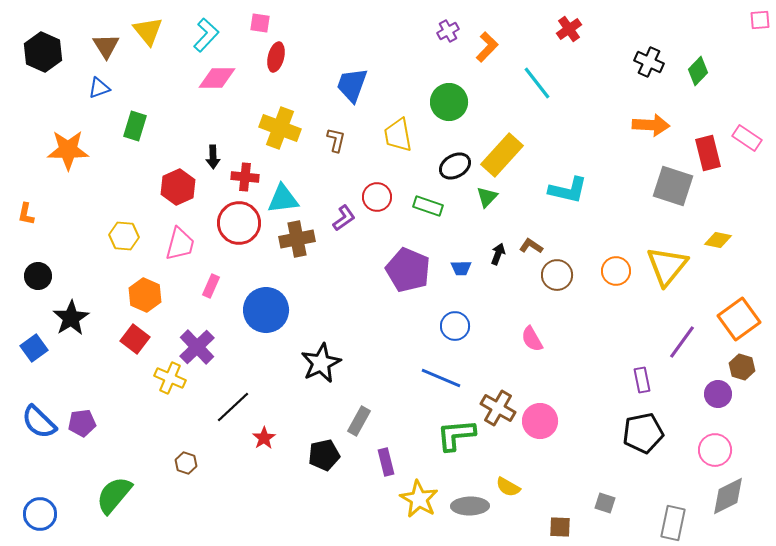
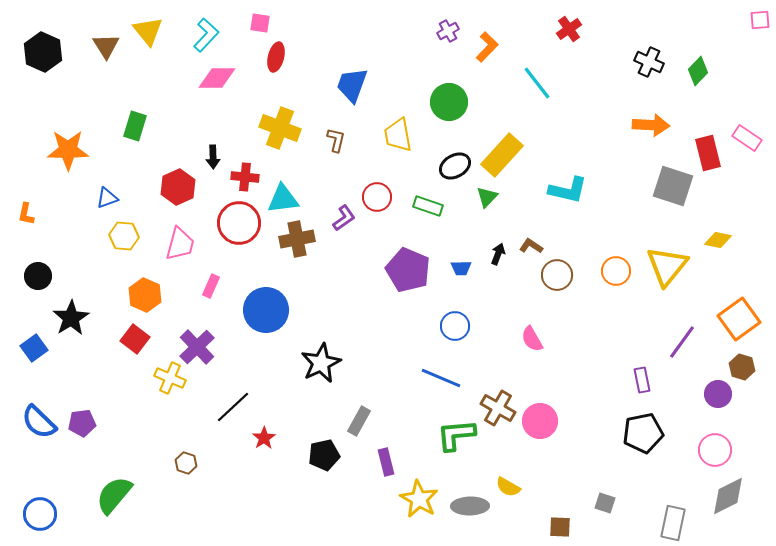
blue triangle at (99, 88): moved 8 px right, 110 px down
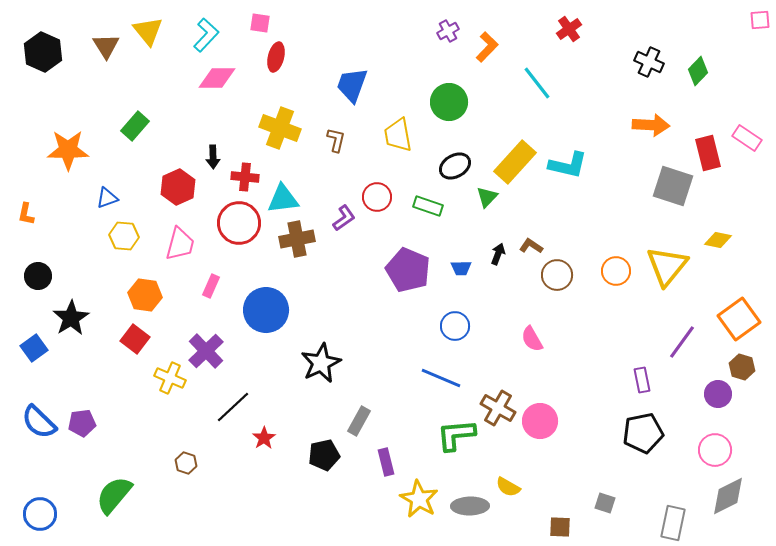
green rectangle at (135, 126): rotated 24 degrees clockwise
yellow rectangle at (502, 155): moved 13 px right, 7 px down
cyan L-shape at (568, 190): moved 25 px up
orange hexagon at (145, 295): rotated 16 degrees counterclockwise
purple cross at (197, 347): moved 9 px right, 4 px down
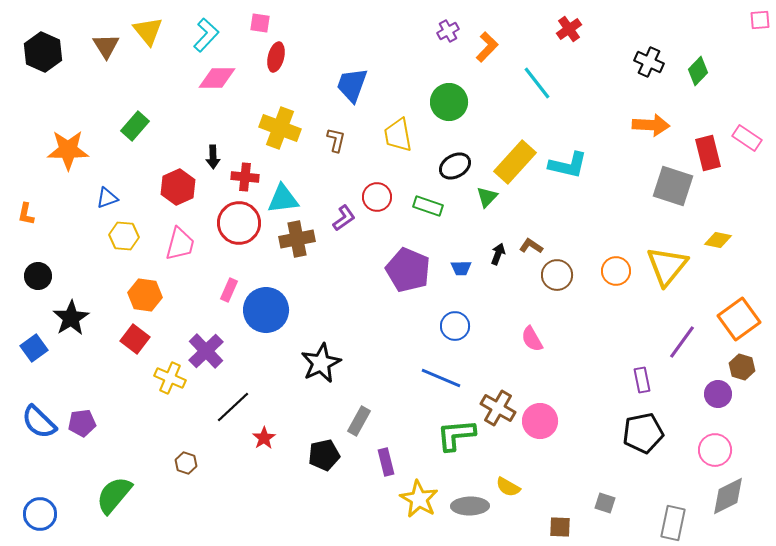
pink rectangle at (211, 286): moved 18 px right, 4 px down
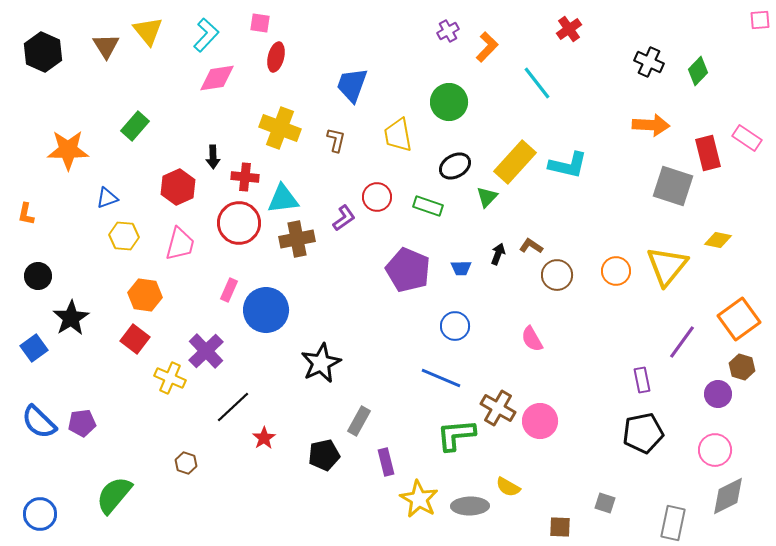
pink diamond at (217, 78): rotated 9 degrees counterclockwise
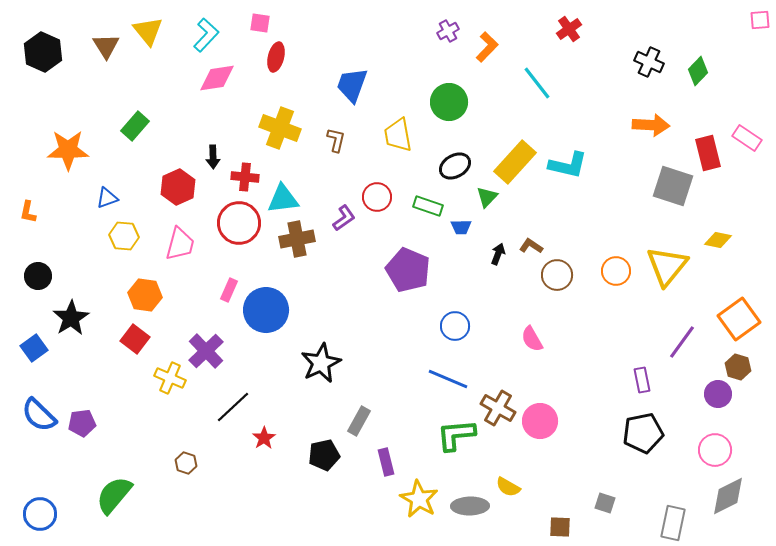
orange L-shape at (26, 214): moved 2 px right, 2 px up
blue trapezoid at (461, 268): moved 41 px up
brown hexagon at (742, 367): moved 4 px left
blue line at (441, 378): moved 7 px right, 1 px down
blue semicircle at (39, 422): moved 7 px up
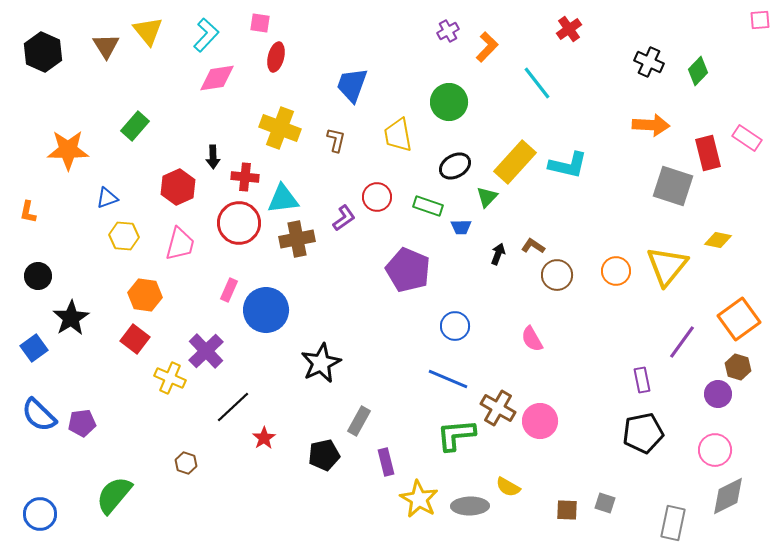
brown L-shape at (531, 246): moved 2 px right
brown square at (560, 527): moved 7 px right, 17 px up
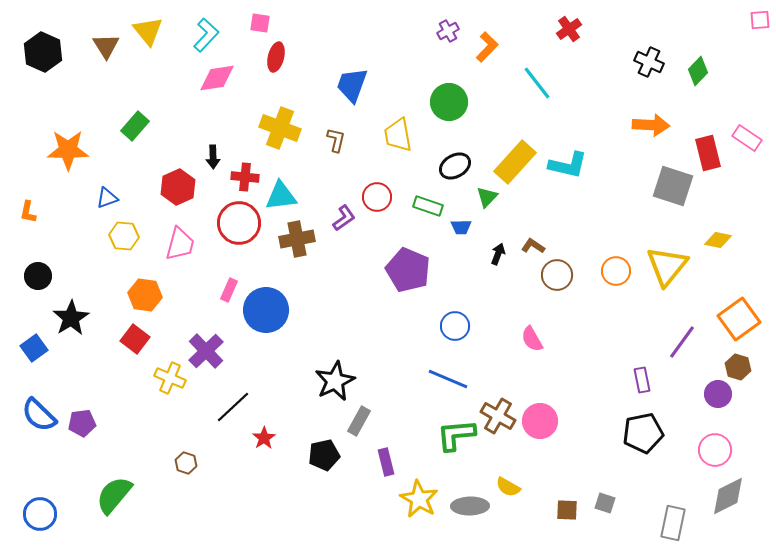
cyan triangle at (283, 199): moved 2 px left, 3 px up
black star at (321, 363): moved 14 px right, 18 px down
brown cross at (498, 408): moved 8 px down
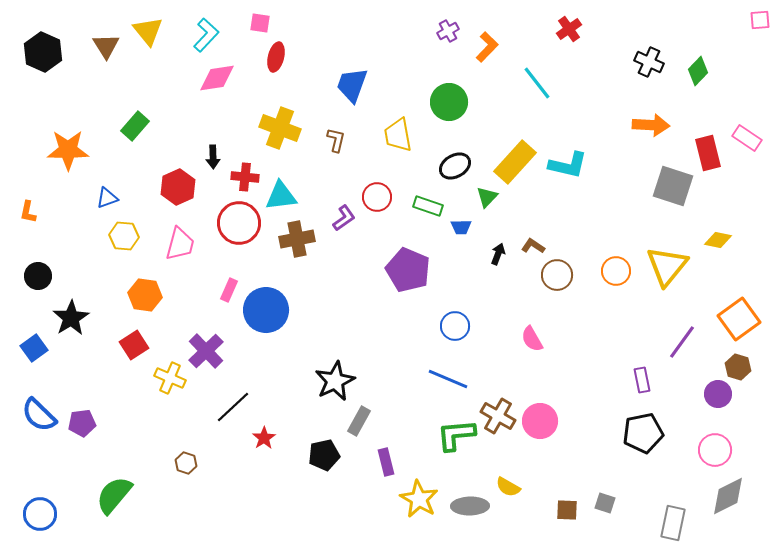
red square at (135, 339): moved 1 px left, 6 px down; rotated 20 degrees clockwise
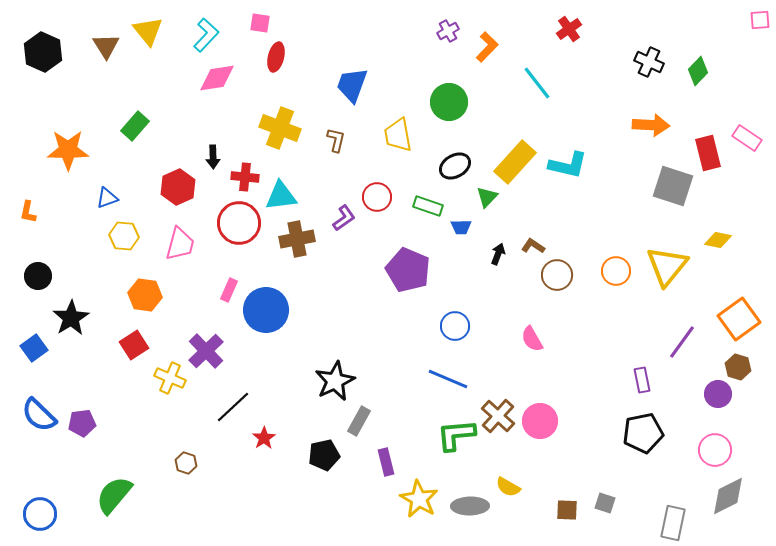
brown cross at (498, 416): rotated 12 degrees clockwise
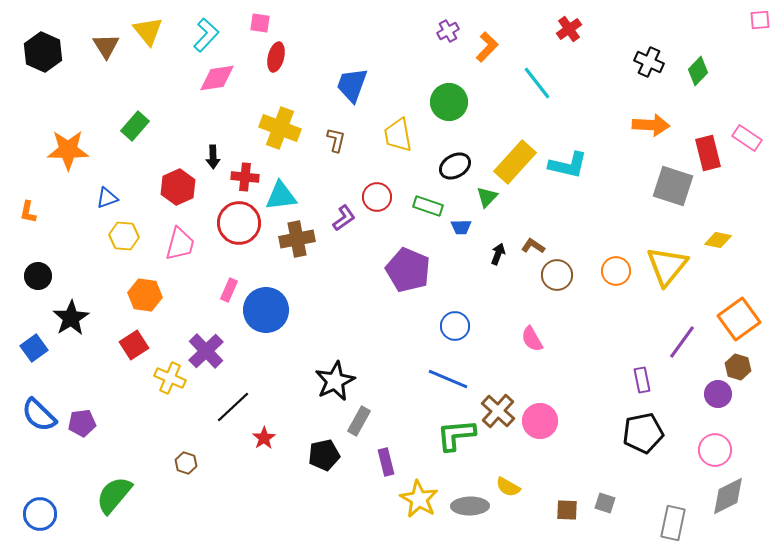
brown cross at (498, 416): moved 5 px up
